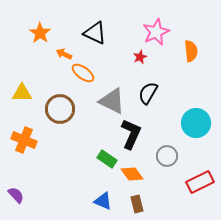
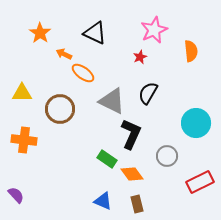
pink star: moved 2 px left, 2 px up
orange cross: rotated 15 degrees counterclockwise
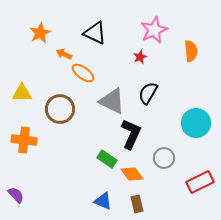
orange star: rotated 10 degrees clockwise
gray circle: moved 3 px left, 2 px down
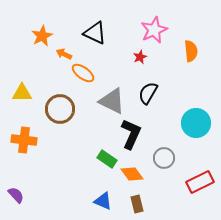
orange star: moved 2 px right, 3 px down
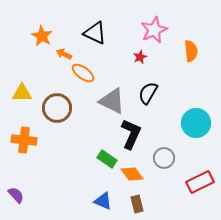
orange star: rotated 15 degrees counterclockwise
brown circle: moved 3 px left, 1 px up
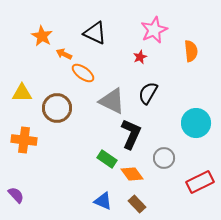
brown rectangle: rotated 30 degrees counterclockwise
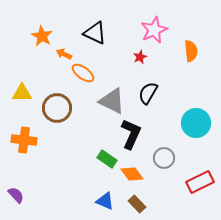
blue triangle: moved 2 px right
